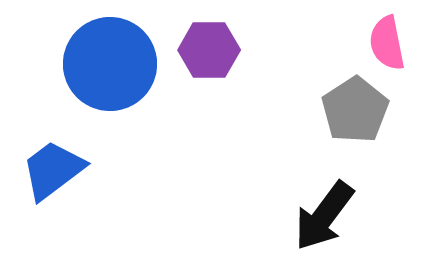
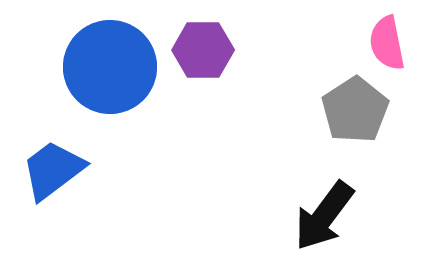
purple hexagon: moved 6 px left
blue circle: moved 3 px down
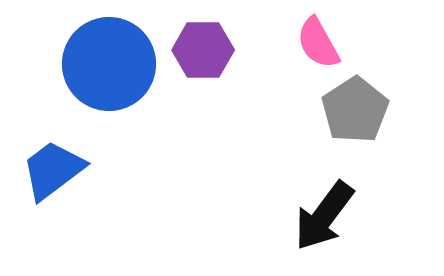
pink semicircle: moved 69 px left; rotated 18 degrees counterclockwise
blue circle: moved 1 px left, 3 px up
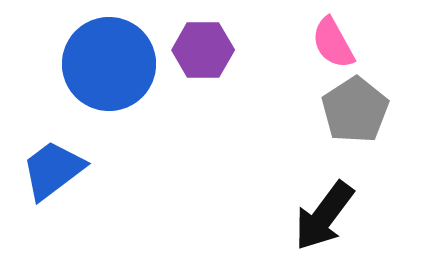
pink semicircle: moved 15 px right
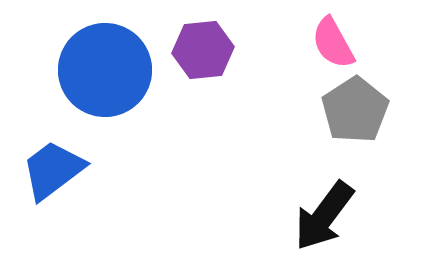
purple hexagon: rotated 6 degrees counterclockwise
blue circle: moved 4 px left, 6 px down
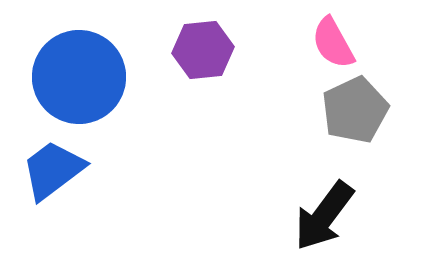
blue circle: moved 26 px left, 7 px down
gray pentagon: rotated 8 degrees clockwise
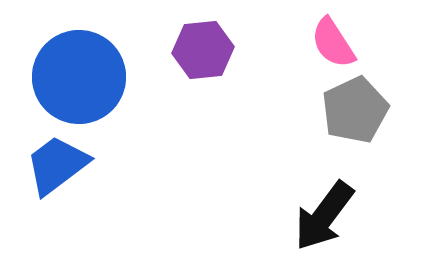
pink semicircle: rotated 4 degrees counterclockwise
blue trapezoid: moved 4 px right, 5 px up
